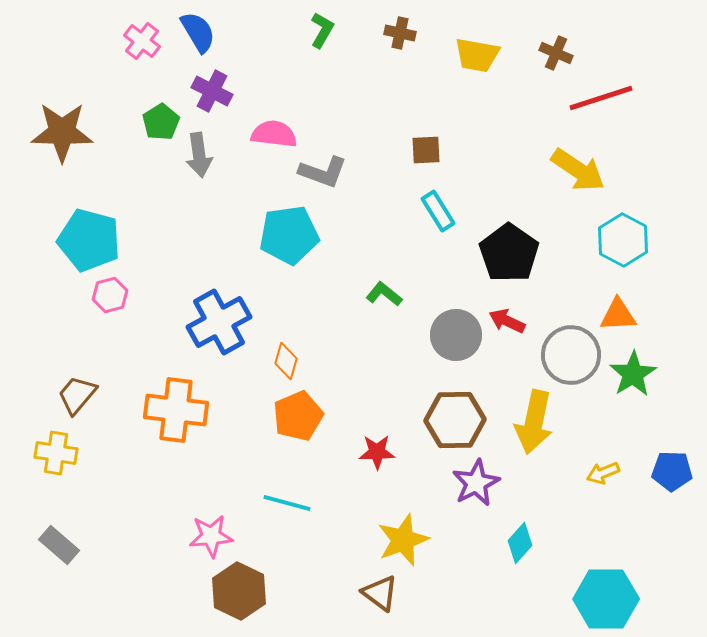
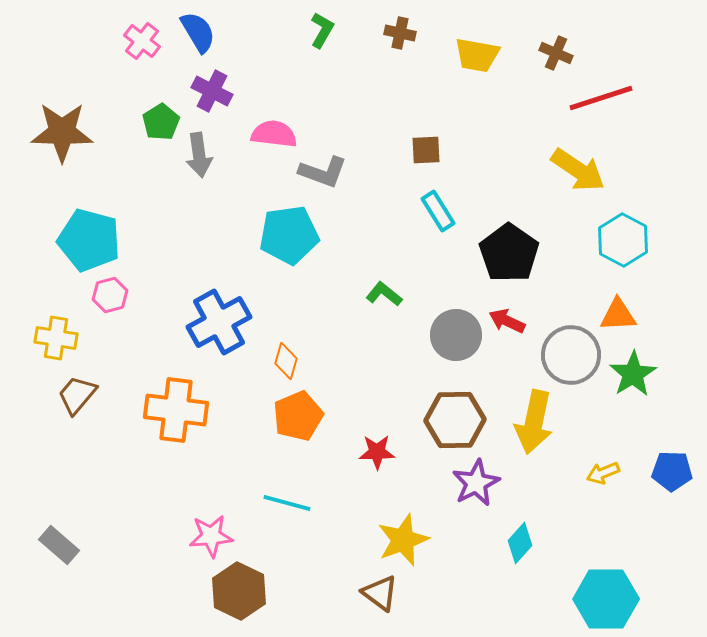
yellow cross at (56, 453): moved 115 px up
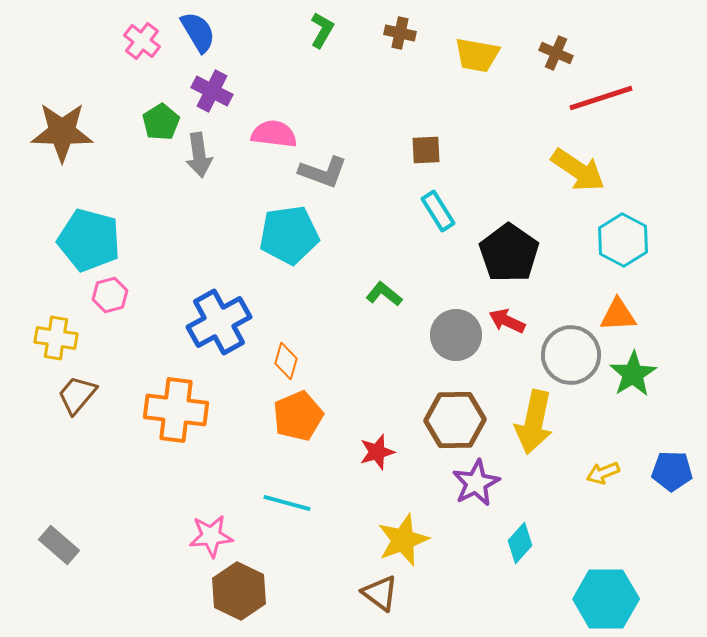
red star at (377, 452): rotated 15 degrees counterclockwise
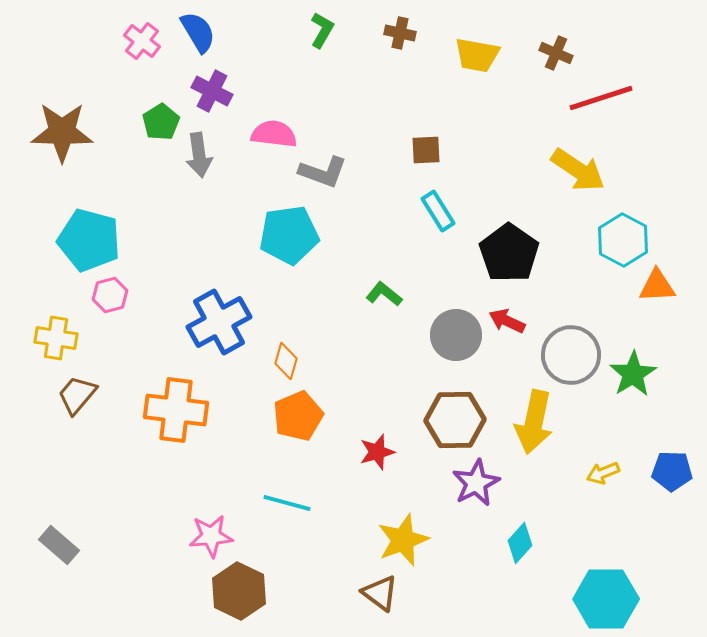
orange triangle at (618, 315): moved 39 px right, 29 px up
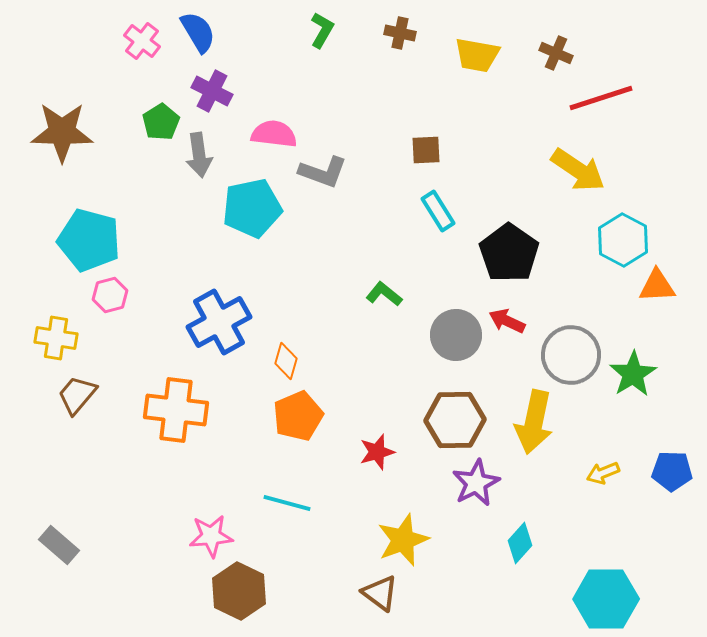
cyan pentagon at (289, 235): moved 37 px left, 27 px up; rotated 4 degrees counterclockwise
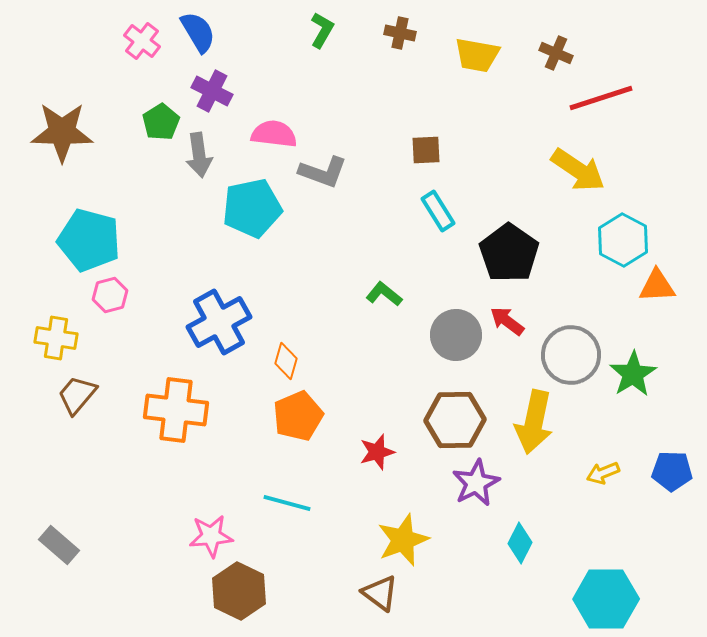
red arrow at (507, 321): rotated 12 degrees clockwise
cyan diamond at (520, 543): rotated 15 degrees counterclockwise
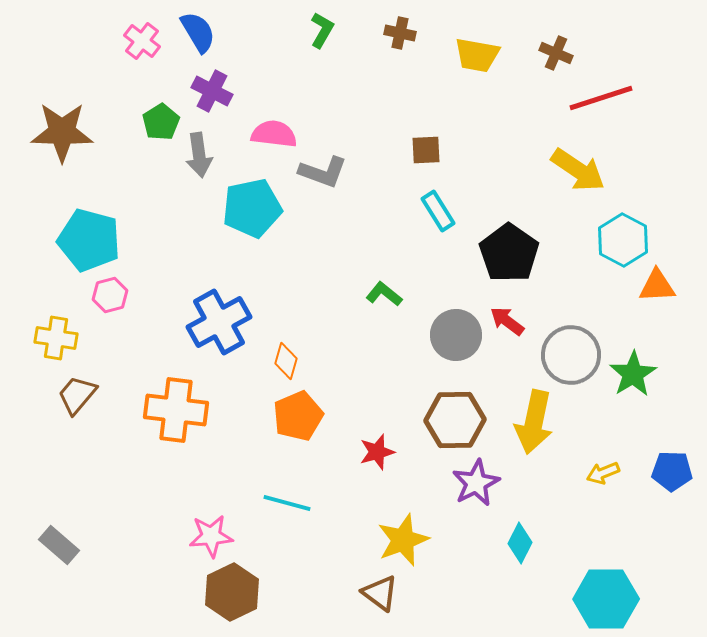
brown hexagon at (239, 591): moved 7 px left, 1 px down; rotated 8 degrees clockwise
